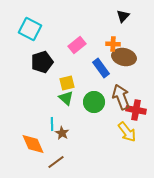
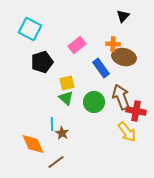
red cross: moved 1 px down
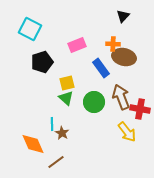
pink rectangle: rotated 18 degrees clockwise
red cross: moved 4 px right, 2 px up
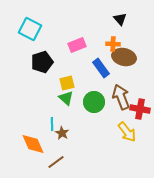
black triangle: moved 3 px left, 3 px down; rotated 24 degrees counterclockwise
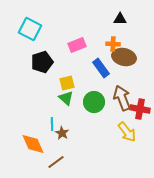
black triangle: rotated 48 degrees counterclockwise
brown arrow: moved 1 px right, 1 px down
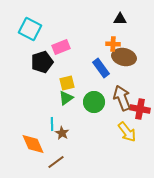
pink rectangle: moved 16 px left, 2 px down
green triangle: rotated 42 degrees clockwise
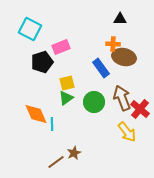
red cross: rotated 30 degrees clockwise
brown star: moved 12 px right, 20 px down; rotated 16 degrees clockwise
orange diamond: moved 3 px right, 30 px up
